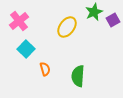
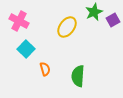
pink cross: rotated 24 degrees counterclockwise
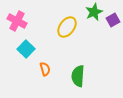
pink cross: moved 2 px left
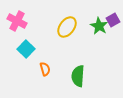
green star: moved 5 px right, 14 px down; rotated 18 degrees counterclockwise
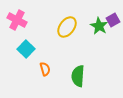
pink cross: moved 1 px up
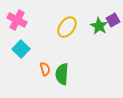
cyan square: moved 5 px left
green semicircle: moved 16 px left, 2 px up
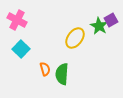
purple square: moved 2 px left
yellow ellipse: moved 8 px right, 11 px down
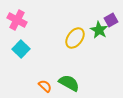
green star: moved 4 px down
orange semicircle: moved 17 px down; rotated 32 degrees counterclockwise
green semicircle: moved 7 px right, 9 px down; rotated 115 degrees clockwise
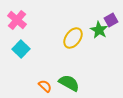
pink cross: rotated 12 degrees clockwise
yellow ellipse: moved 2 px left
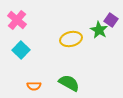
purple square: rotated 24 degrees counterclockwise
yellow ellipse: moved 2 px left, 1 px down; rotated 40 degrees clockwise
cyan square: moved 1 px down
orange semicircle: moved 11 px left; rotated 136 degrees clockwise
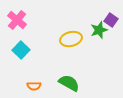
green star: rotated 24 degrees clockwise
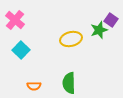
pink cross: moved 2 px left
green semicircle: rotated 120 degrees counterclockwise
